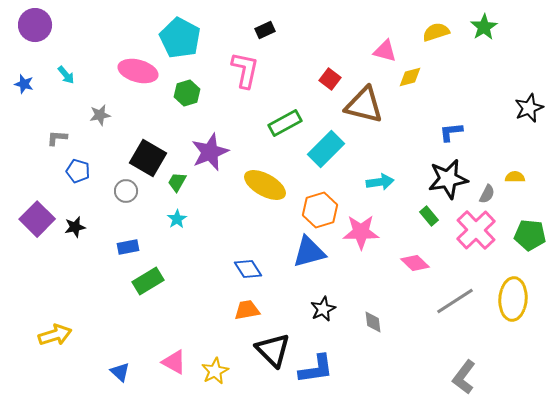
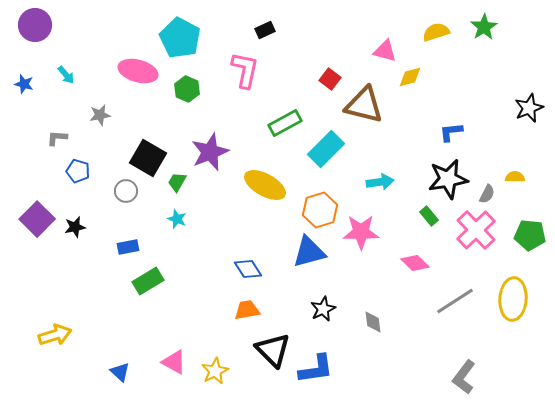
green hexagon at (187, 93): moved 4 px up; rotated 20 degrees counterclockwise
cyan star at (177, 219): rotated 18 degrees counterclockwise
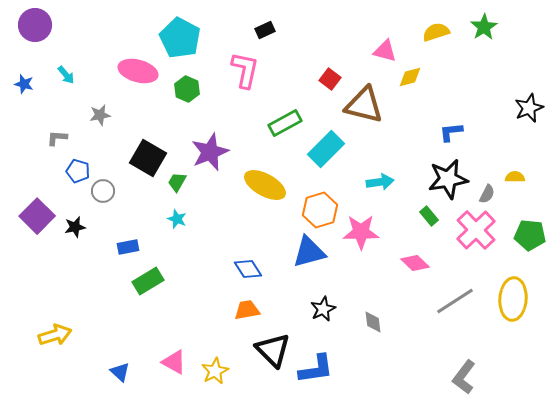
gray circle at (126, 191): moved 23 px left
purple square at (37, 219): moved 3 px up
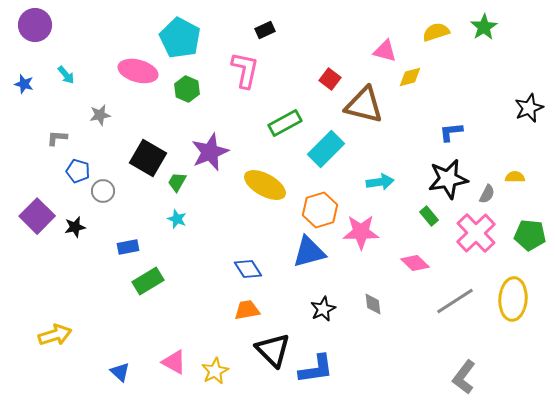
pink cross at (476, 230): moved 3 px down
gray diamond at (373, 322): moved 18 px up
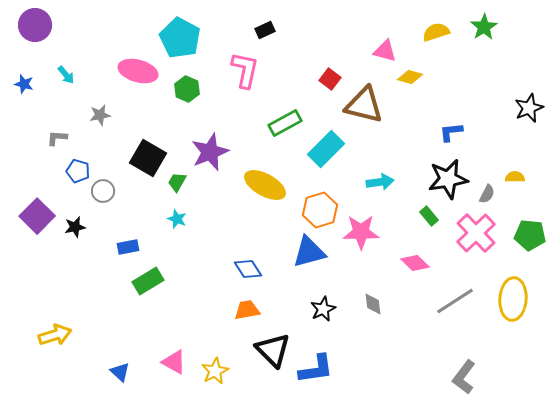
yellow diamond at (410, 77): rotated 30 degrees clockwise
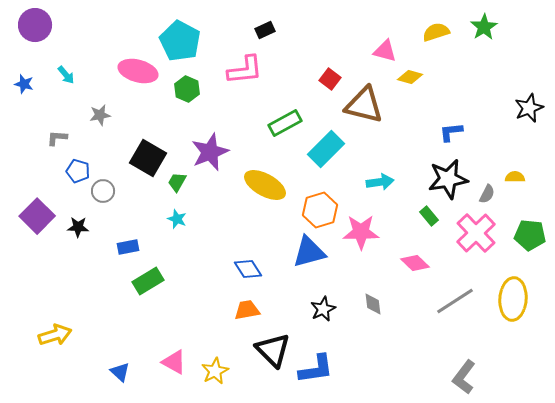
cyan pentagon at (180, 38): moved 3 px down
pink L-shape at (245, 70): rotated 72 degrees clockwise
black star at (75, 227): moved 3 px right; rotated 15 degrees clockwise
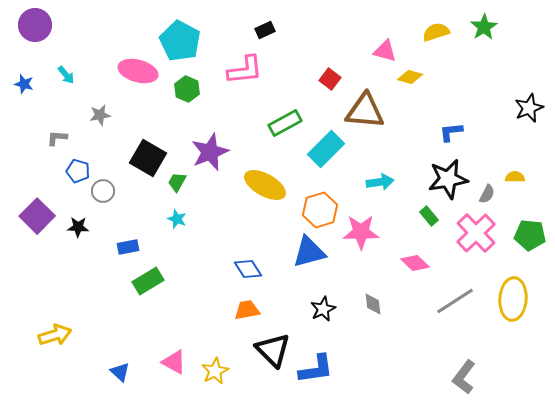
brown triangle at (364, 105): moved 1 px right, 6 px down; rotated 9 degrees counterclockwise
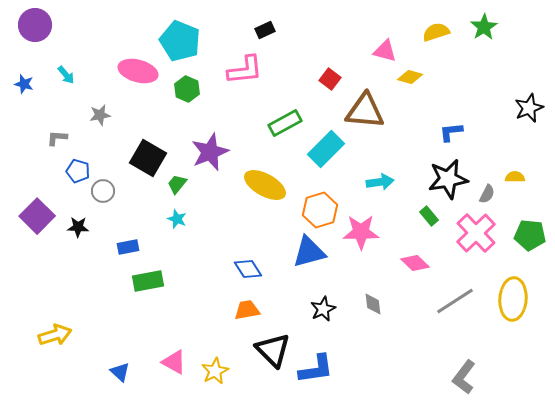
cyan pentagon at (180, 41): rotated 6 degrees counterclockwise
green trapezoid at (177, 182): moved 2 px down; rotated 10 degrees clockwise
green rectangle at (148, 281): rotated 20 degrees clockwise
